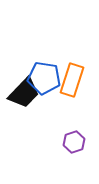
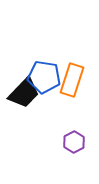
blue pentagon: moved 1 px up
purple hexagon: rotated 10 degrees counterclockwise
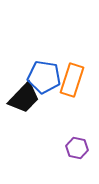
black trapezoid: moved 5 px down
purple hexagon: moved 3 px right, 6 px down; rotated 20 degrees counterclockwise
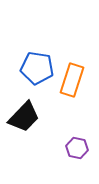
blue pentagon: moved 7 px left, 9 px up
black trapezoid: moved 19 px down
